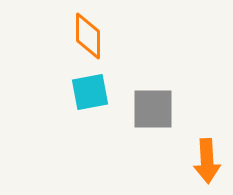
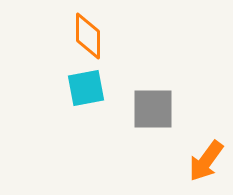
cyan square: moved 4 px left, 4 px up
orange arrow: moved 1 px left; rotated 39 degrees clockwise
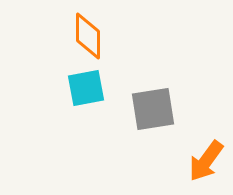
gray square: rotated 9 degrees counterclockwise
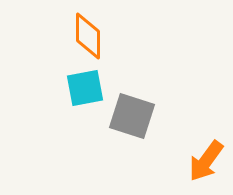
cyan square: moved 1 px left
gray square: moved 21 px left, 7 px down; rotated 27 degrees clockwise
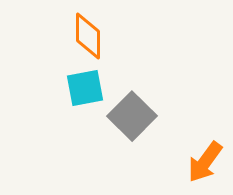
gray square: rotated 27 degrees clockwise
orange arrow: moved 1 px left, 1 px down
